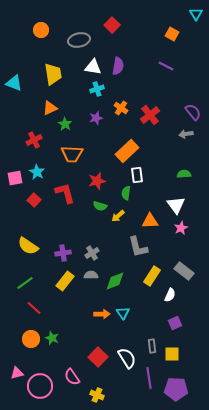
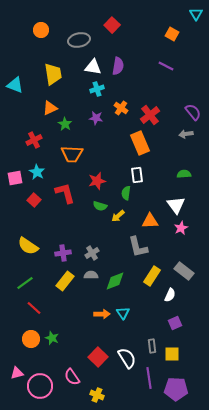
cyan triangle at (14, 83): moved 1 px right, 2 px down
purple star at (96, 118): rotated 24 degrees clockwise
orange rectangle at (127, 151): moved 13 px right, 8 px up; rotated 70 degrees counterclockwise
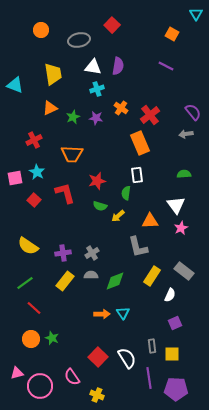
green star at (65, 124): moved 8 px right, 7 px up; rotated 16 degrees clockwise
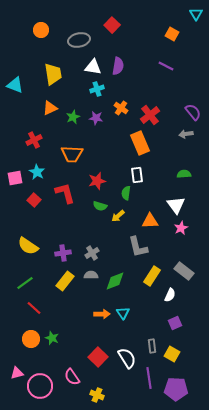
yellow square at (172, 354): rotated 28 degrees clockwise
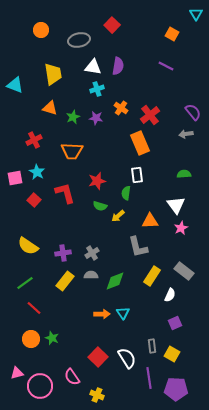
orange triangle at (50, 108): rotated 42 degrees clockwise
orange trapezoid at (72, 154): moved 3 px up
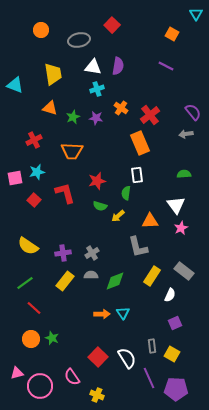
cyan star at (37, 172): rotated 28 degrees clockwise
purple line at (149, 378): rotated 15 degrees counterclockwise
